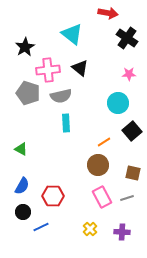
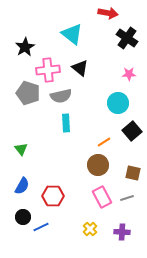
green triangle: rotated 24 degrees clockwise
black circle: moved 5 px down
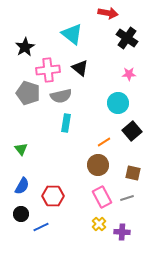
cyan rectangle: rotated 12 degrees clockwise
black circle: moved 2 px left, 3 px up
yellow cross: moved 9 px right, 5 px up
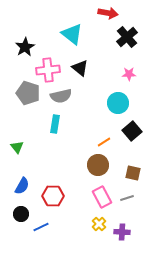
black cross: moved 1 px up; rotated 15 degrees clockwise
cyan rectangle: moved 11 px left, 1 px down
green triangle: moved 4 px left, 2 px up
